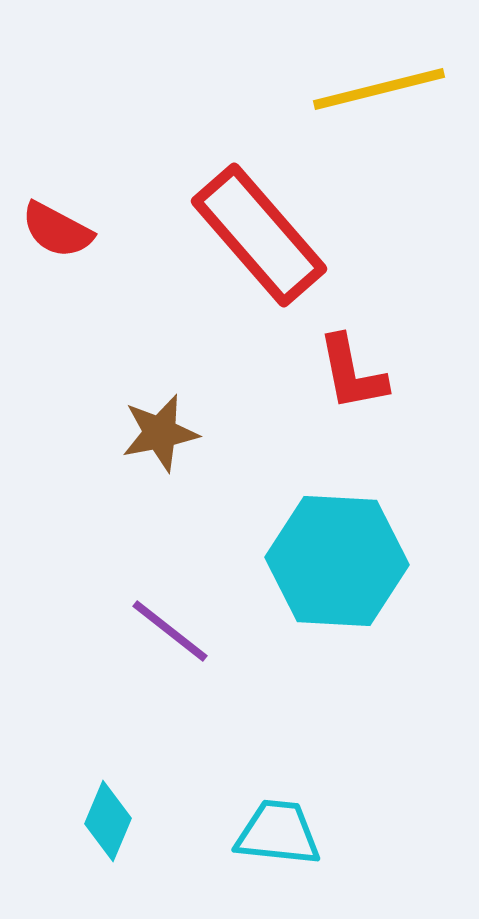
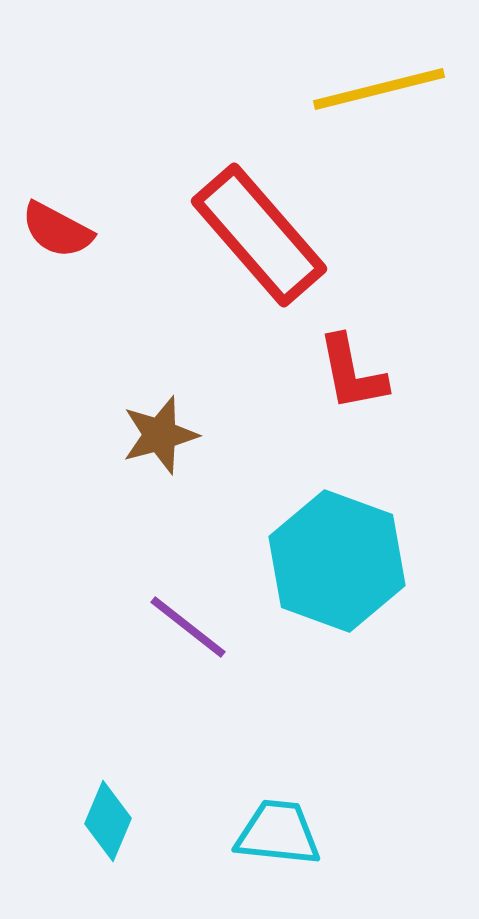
brown star: moved 2 px down; rotated 4 degrees counterclockwise
cyan hexagon: rotated 17 degrees clockwise
purple line: moved 18 px right, 4 px up
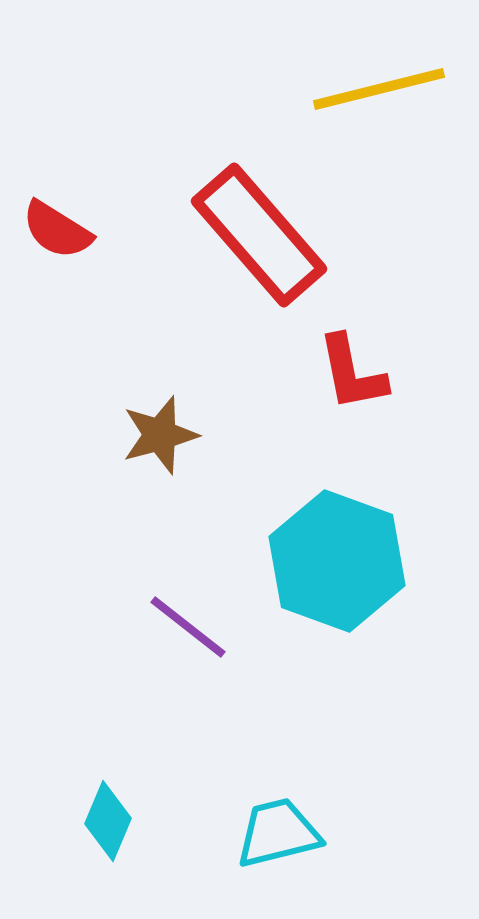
red semicircle: rotated 4 degrees clockwise
cyan trapezoid: rotated 20 degrees counterclockwise
